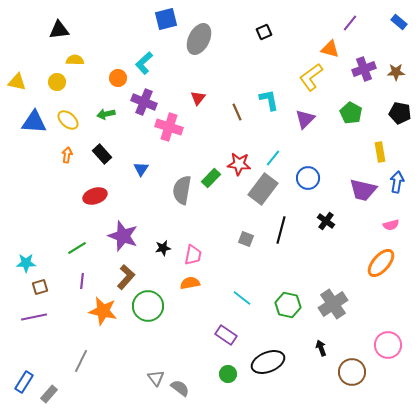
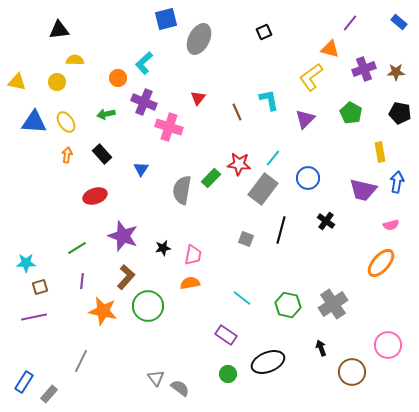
yellow ellipse at (68, 120): moved 2 px left, 2 px down; rotated 15 degrees clockwise
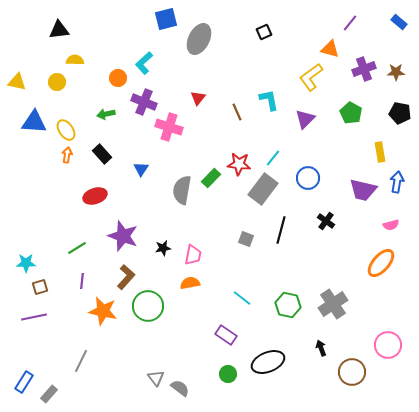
yellow ellipse at (66, 122): moved 8 px down
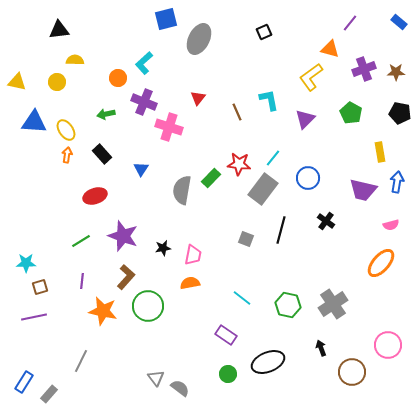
green line at (77, 248): moved 4 px right, 7 px up
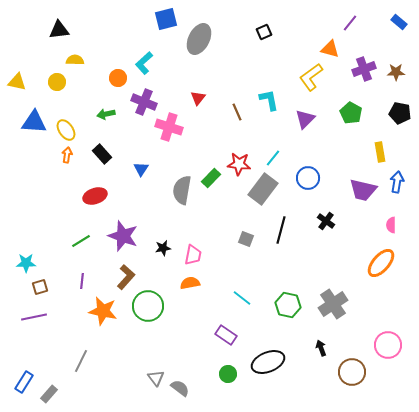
pink semicircle at (391, 225): rotated 105 degrees clockwise
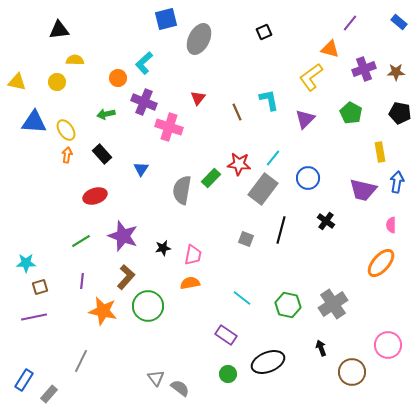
blue rectangle at (24, 382): moved 2 px up
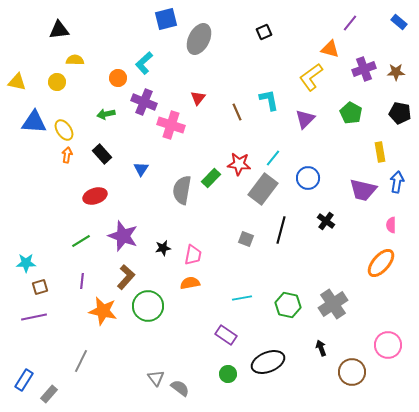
pink cross at (169, 127): moved 2 px right, 2 px up
yellow ellipse at (66, 130): moved 2 px left
cyan line at (242, 298): rotated 48 degrees counterclockwise
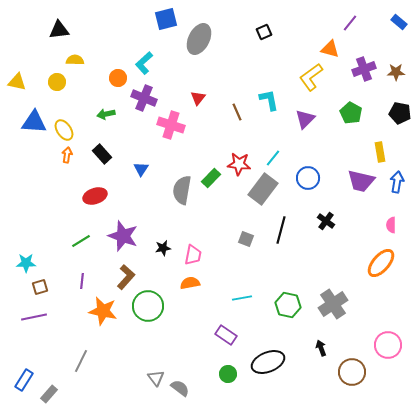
purple cross at (144, 102): moved 4 px up
purple trapezoid at (363, 190): moved 2 px left, 9 px up
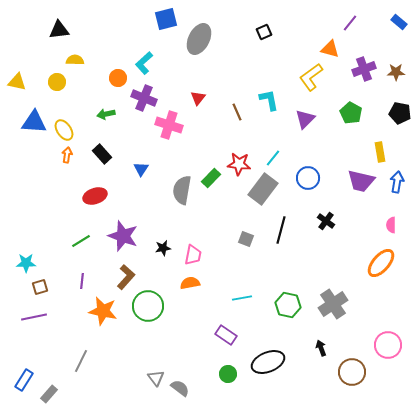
pink cross at (171, 125): moved 2 px left
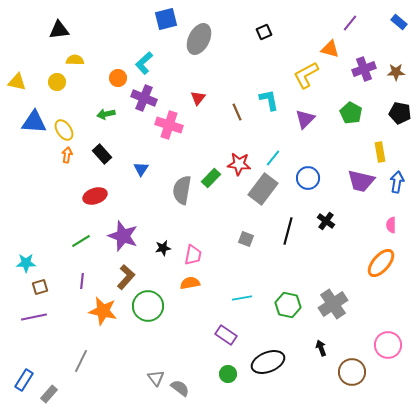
yellow L-shape at (311, 77): moved 5 px left, 2 px up; rotated 8 degrees clockwise
black line at (281, 230): moved 7 px right, 1 px down
